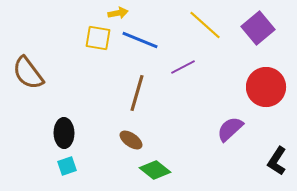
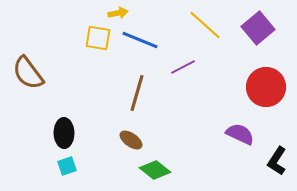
purple semicircle: moved 10 px right, 5 px down; rotated 68 degrees clockwise
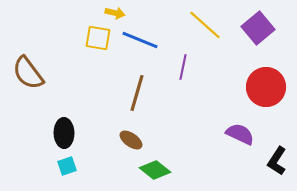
yellow arrow: moved 3 px left; rotated 24 degrees clockwise
purple line: rotated 50 degrees counterclockwise
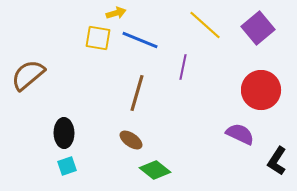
yellow arrow: moved 1 px right; rotated 30 degrees counterclockwise
brown semicircle: moved 2 px down; rotated 87 degrees clockwise
red circle: moved 5 px left, 3 px down
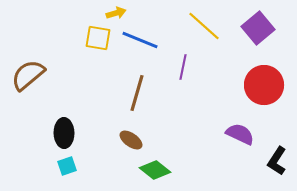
yellow line: moved 1 px left, 1 px down
red circle: moved 3 px right, 5 px up
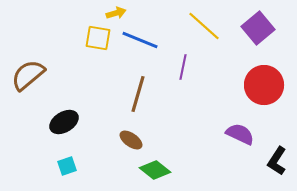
brown line: moved 1 px right, 1 px down
black ellipse: moved 11 px up; rotated 60 degrees clockwise
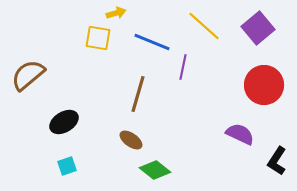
blue line: moved 12 px right, 2 px down
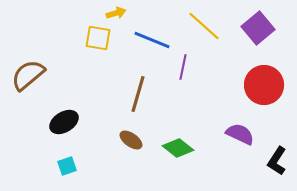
blue line: moved 2 px up
green diamond: moved 23 px right, 22 px up
